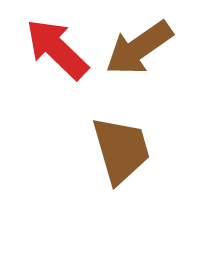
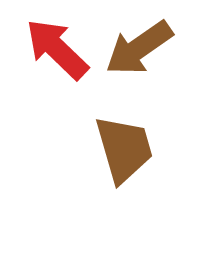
brown trapezoid: moved 3 px right, 1 px up
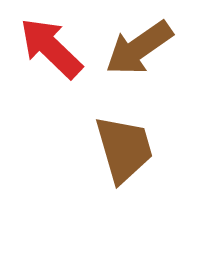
red arrow: moved 6 px left, 1 px up
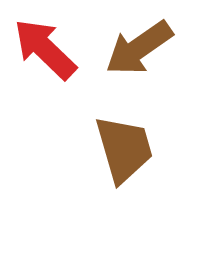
red arrow: moved 6 px left, 1 px down
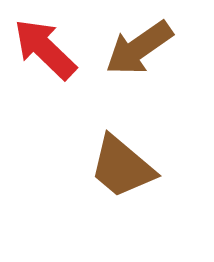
brown trapezoid: moved 2 px left, 18 px down; rotated 146 degrees clockwise
